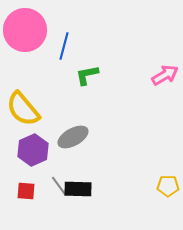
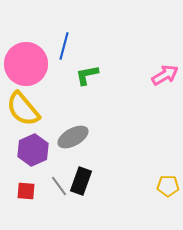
pink circle: moved 1 px right, 34 px down
black rectangle: moved 3 px right, 8 px up; rotated 72 degrees counterclockwise
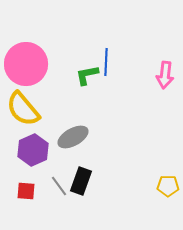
blue line: moved 42 px right, 16 px down; rotated 12 degrees counterclockwise
pink arrow: rotated 128 degrees clockwise
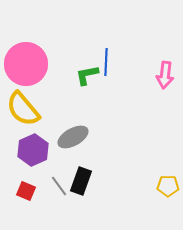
red square: rotated 18 degrees clockwise
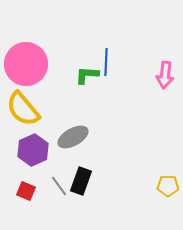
green L-shape: rotated 15 degrees clockwise
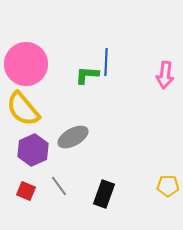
black rectangle: moved 23 px right, 13 px down
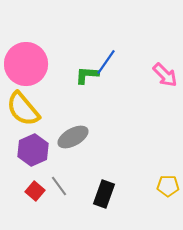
blue line: rotated 32 degrees clockwise
pink arrow: rotated 52 degrees counterclockwise
red square: moved 9 px right; rotated 18 degrees clockwise
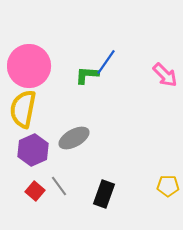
pink circle: moved 3 px right, 2 px down
yellow semicircle: rotated 51 degrees clockwise
gray ellipse: moved 1 px right, 1 px down
